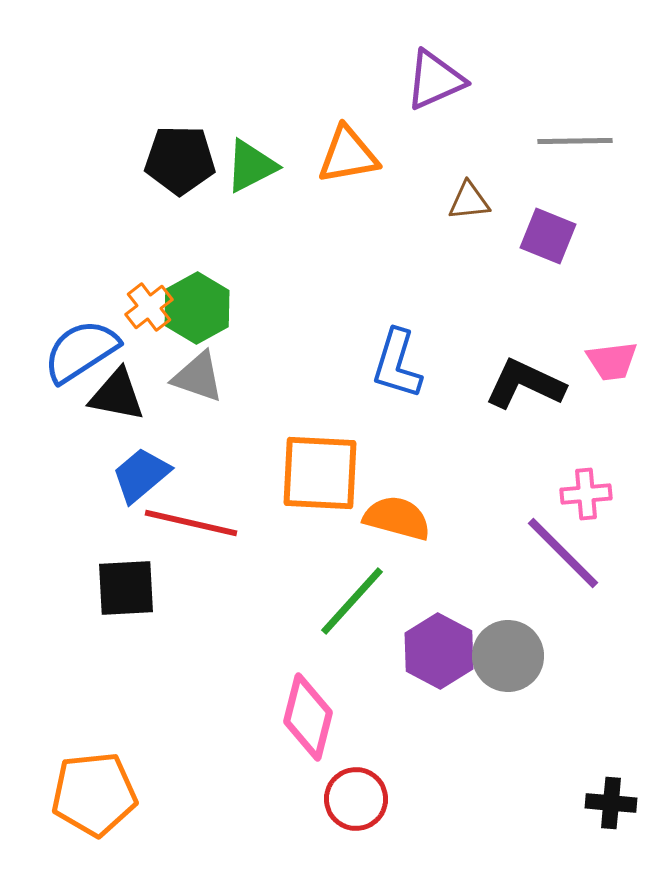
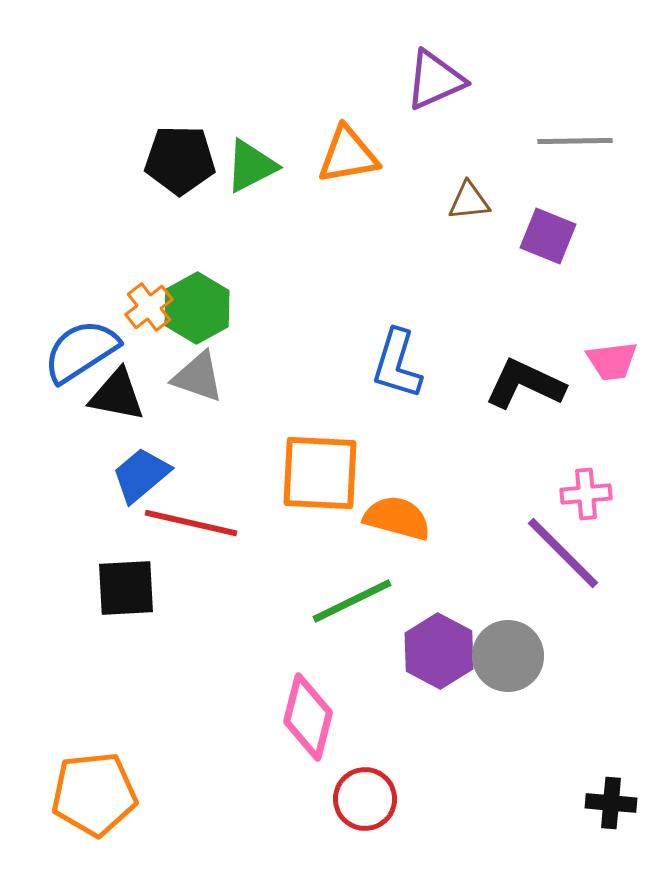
green line: rotated 22 degrees clockwise
red circle: moved 9 px right
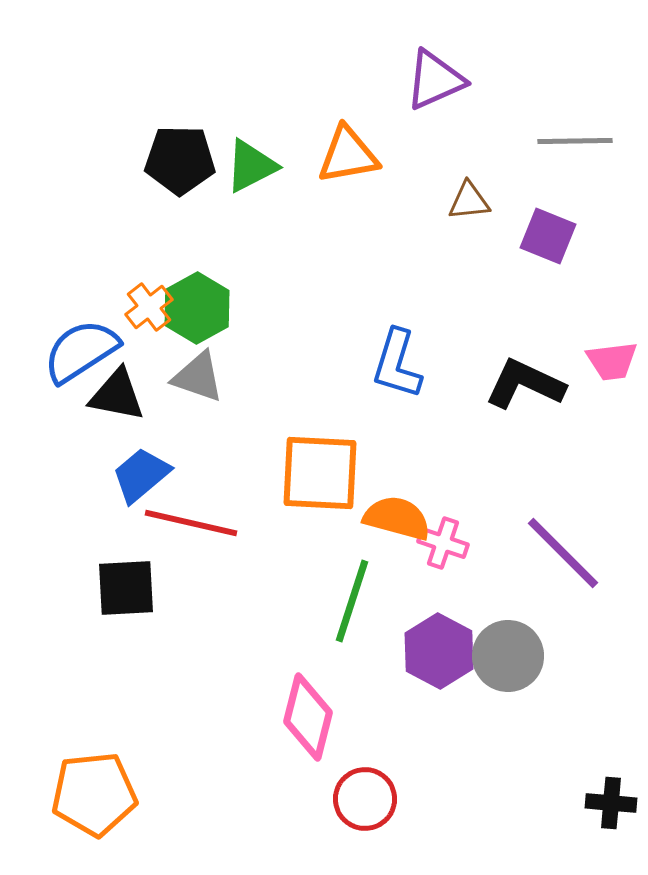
pink cross: moved 143 px left, 49 px down; rotated 24 degrees clockwise
green line: rotated 46 degrees counterclockwise
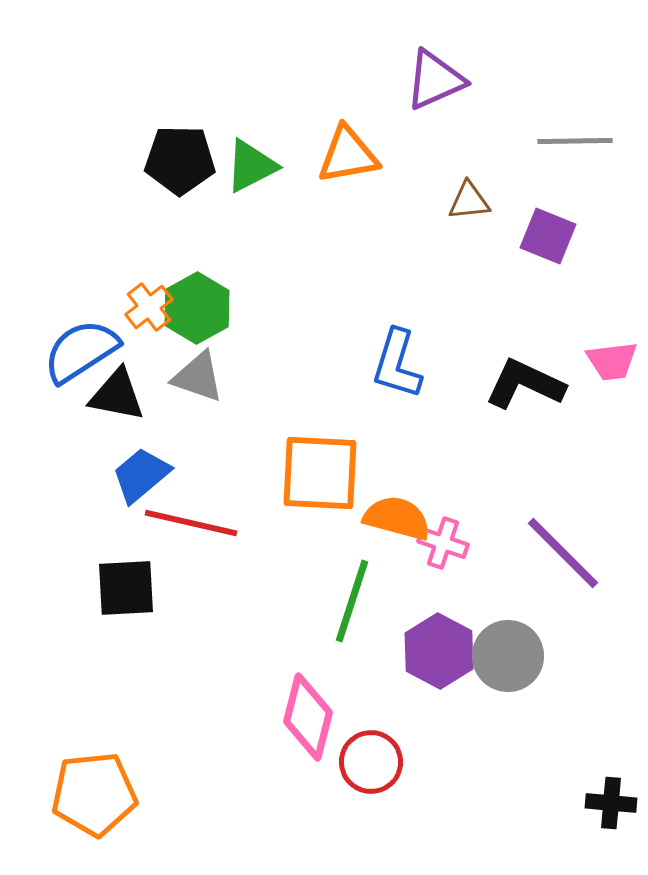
red circle: moved 6 px right, 37 px up
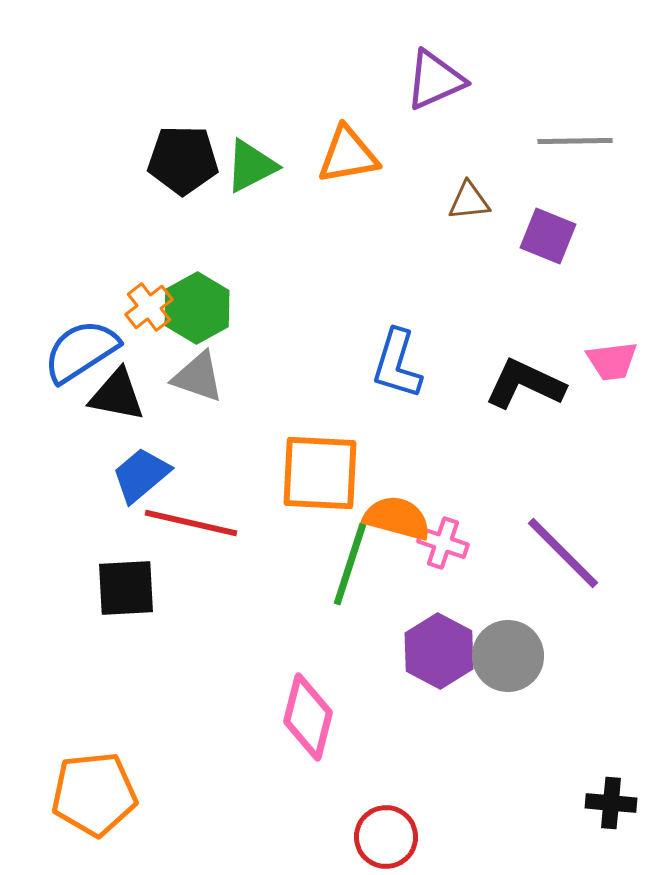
black pentagon: moved 3 px right
green line: moved 2 px left, 37 px up
red circle: moved 15 px right, 75 px down
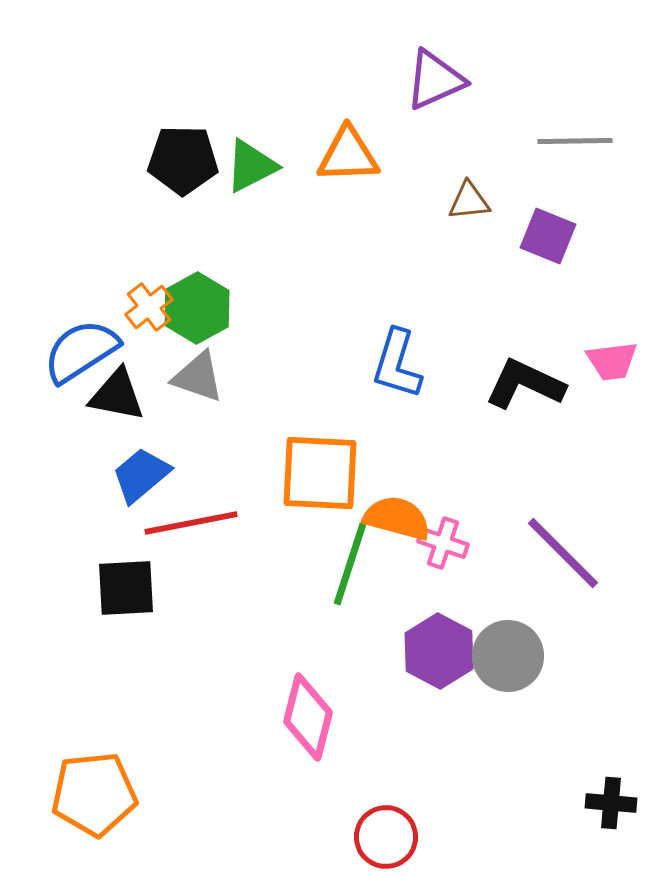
orange triangle: rotated 8 degrees clockwise
red line: rotated 24 degrees counterclockwise
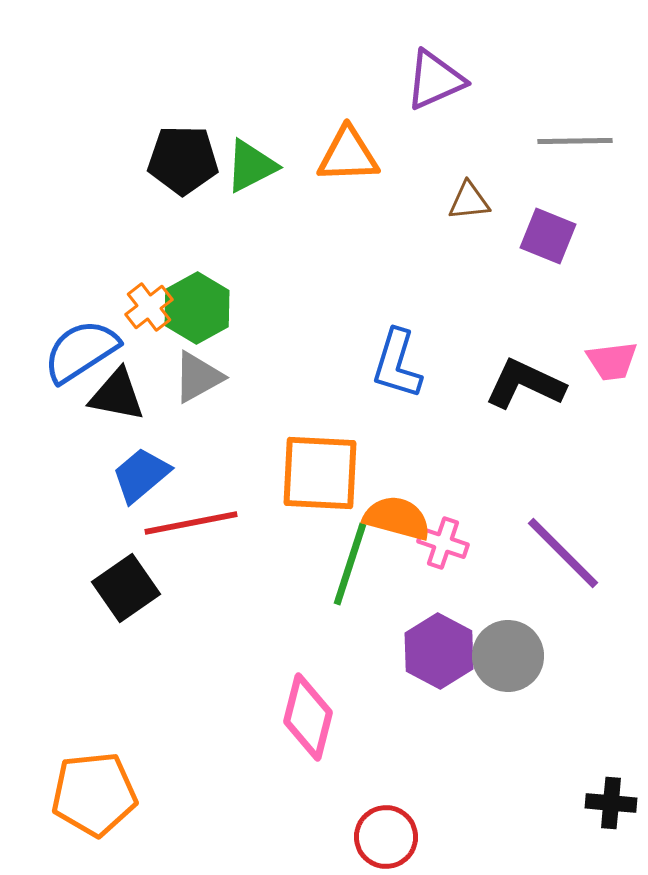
gray triangle: rotated 48 degrees counterclockwise
black square: rotated 32 degrees counterclockwise
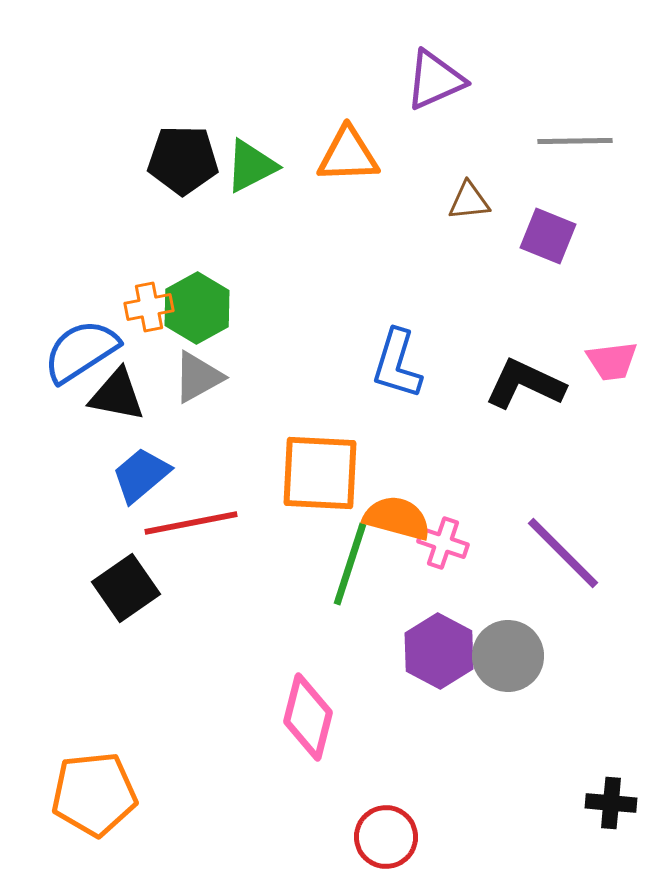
orange cross: rotated 27 degrees clockwise
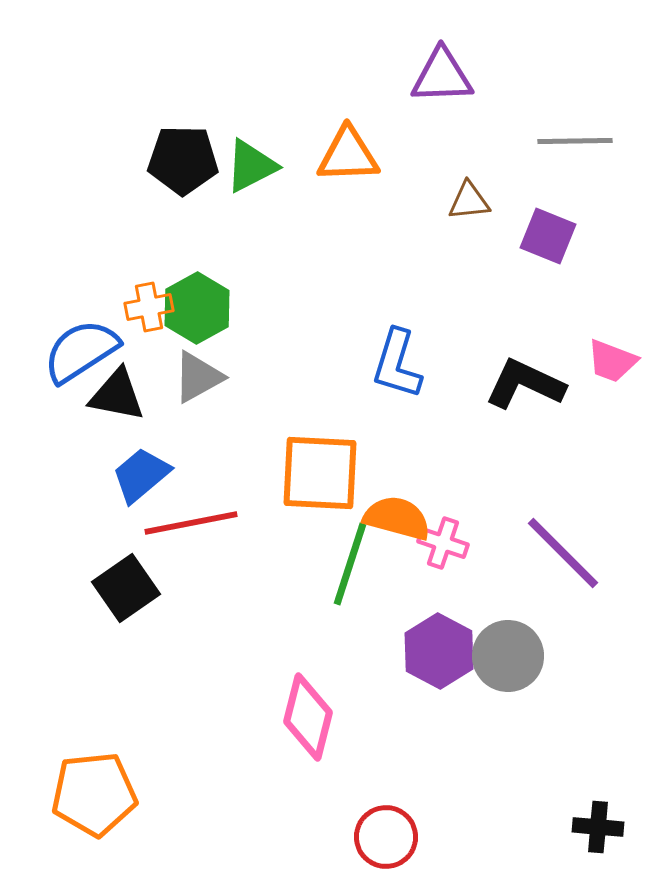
purple triangle: moved 7 px right, 4 px up; rotated 22 degrees clockwise
pink trapezoid: rotated 28 degrees clockwise
black cross: moved 13 px left, 24 px down
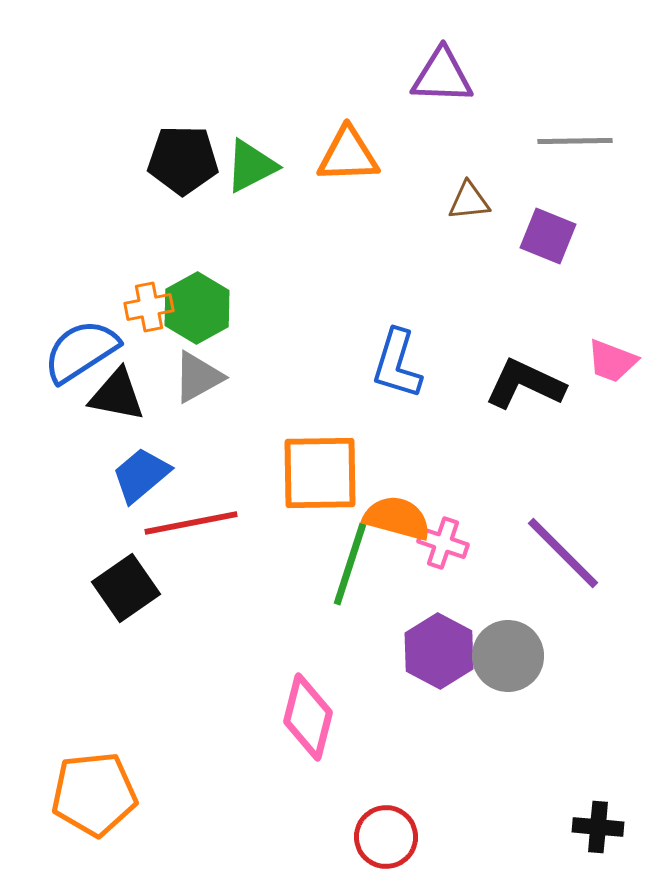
purple triangle: rotated 4 degrees clockwise
orange square: rotated 4 degrees counterclockwise
